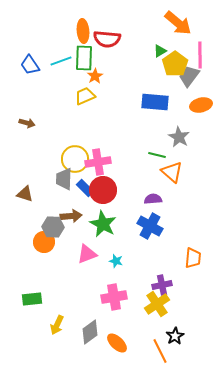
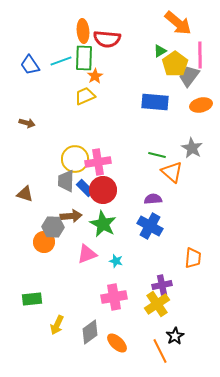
gray star at (179, 137): moved 13 px right, 11 px down
gray trapezoid at (64, 179): moved 2 px right, 2 px down
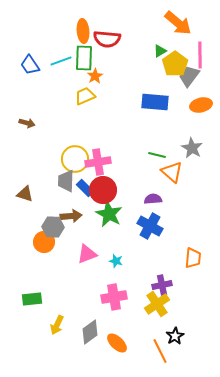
green star at (103, 224): moved 6 px right, 10 px up
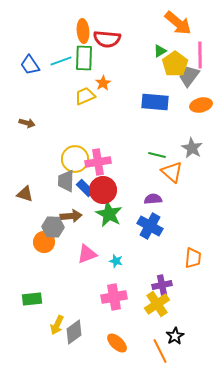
orange star at (95, 76): moved 8 px right, 7 px down
gray diamond at (90, 332): moved 16 px left
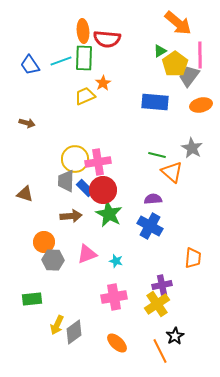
gray hexagon at (53, 227): moved 33 px down
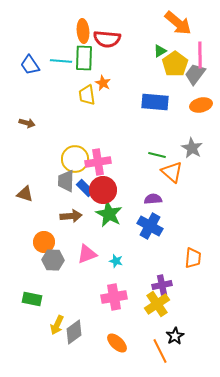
cyan line at (61, 61): rotated 25 degrees clockwise
gray trapezoid at (189, 76): moved 6 px right, 2 px up
orange star at (103, 83): rotated 14 degrees counterclockwise
yellow trapezoid at (85, 96): moved 2 px right, 1 px up; rotated 75 degrees counterclockwise
green rectangle at (32, 299): rotated 18 degrees clockwise
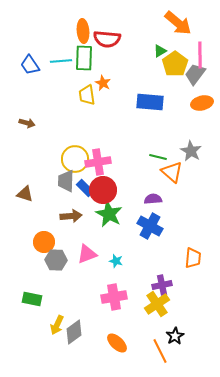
cyan line at (61, 61): rotated 10 degrees counterclockwise
blue rectangle at (155, 102): moved 5 px left
orange ellipse at (201, 105): moved 1 px right, 2 px up
gray star at (192, 148): moved 1 px left, 3 px down
green line at (157, 155): moved 1 px right, 2 px down
gray hexagon at (53, 260): moved 3 px right
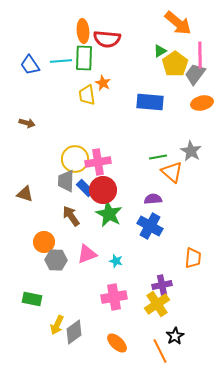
green line at (158, 157): rotated 24 degrees counterclockwise
brown arrow at (71, 216): rotated 120 degrees counterclockwise
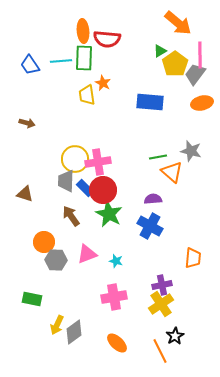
gray star at (191, 151): rotated 15 degrees counterclockwise
yellow cross at (157, 304): moved 4 px right
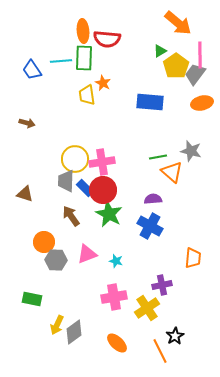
yellow pentagon at (175, 64): moved 1 px right, 2 px down
blue trapezoid at (30, 65): moved 2 px right, 5 px down
pink cross at (98, 162): moved 4 px right
yellow cross at (161, 304): moved 14 px left, 4 px down
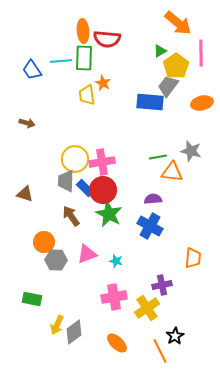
pink line at (200, 55): moved 1 px right, 2 px up
gray trapezoid at (195, 74): moved 27 px left, 12 px down
orange triangle at (172, 172): rotated 35 degrees counterclockwise
